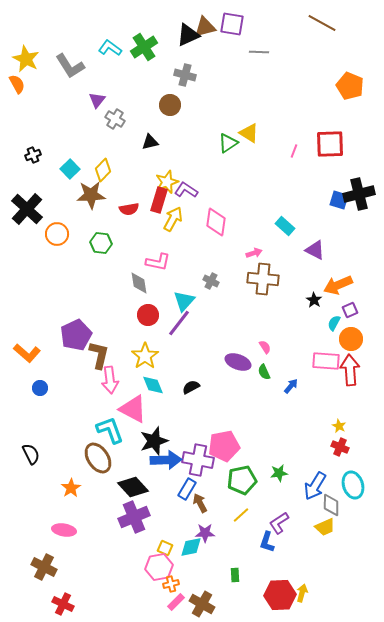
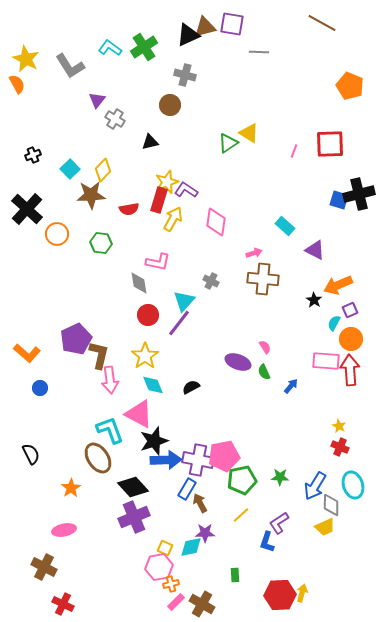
purple pentagon at (76, 335): moved 4 px down
pink triangle at (133, 409): moved 6 px right, 5 px down
pink pentagon at (224, 446): moved 10 px down
green star at (279, 473): moved 1 px right, 4 px down; rotated 12 degrees clockwise
pink ellipse at (64, 530): rotated 20 degrees counterclockwise
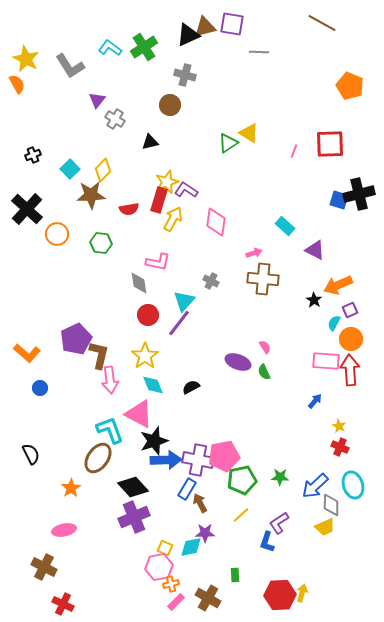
blue arrow at (291, 386): moved 24 px right, 15 px down
brown ellipse at (98, 458): rotated 68 degrees clockwise
blue arrow at (315, 486): rotated 16 degrees clockwise
brown cross at (202, 604): moved 6 px right, 6 px up
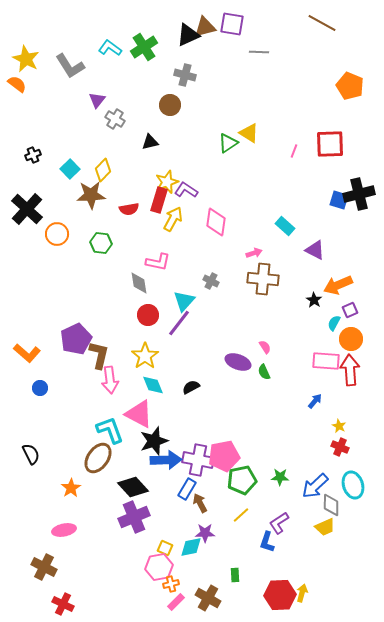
orange semicircle at (17, 84): rotated 24 degrees counterclockwise
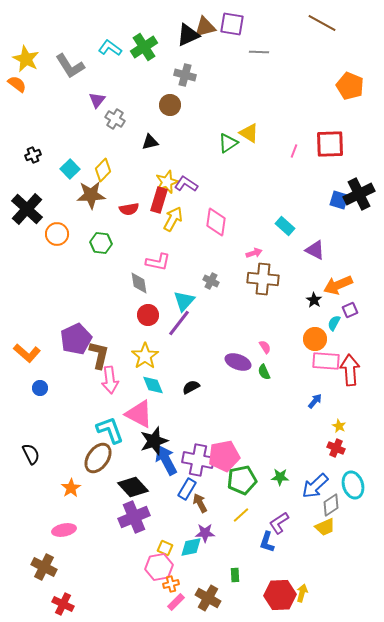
purple L-shape at (186, 190): moved 6 px up
black cross at (359, 194): rotated 12 degrees counterclockwise
orange circle at (351, 339): moved 36 px left
red cross at (340, 447): moved 4 px left, 1 px down
blue arrow at (166, 460): rotated 116 degrees counterclockwise
gray diamond at (331, 505): rotated 55 degrees clockwise
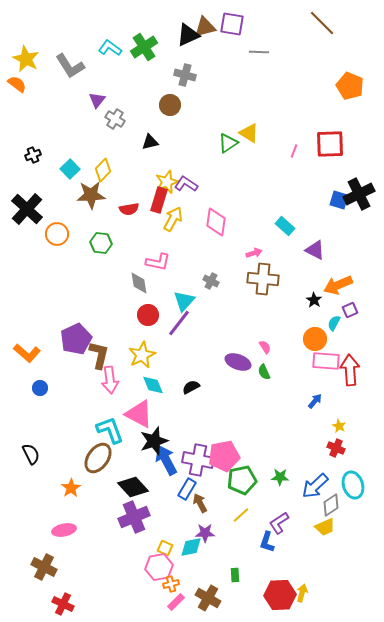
brown line at (322, 23): rotated 16 degrees clockwise
yellow star at (145, 356): moved 3 px left, 1 px up; rotated 8 degrees clockwise
